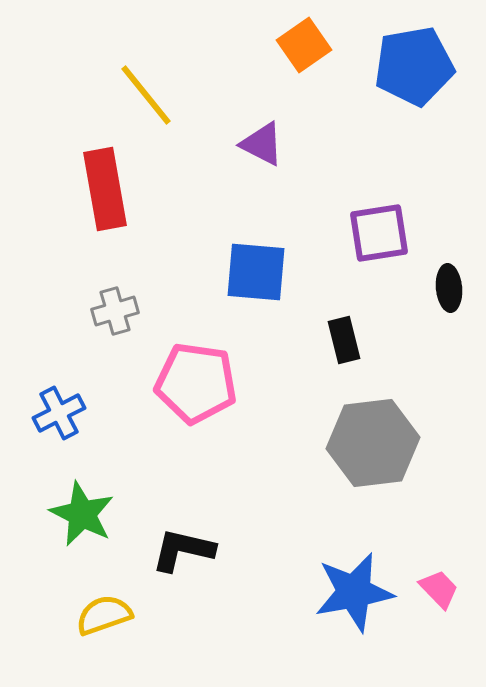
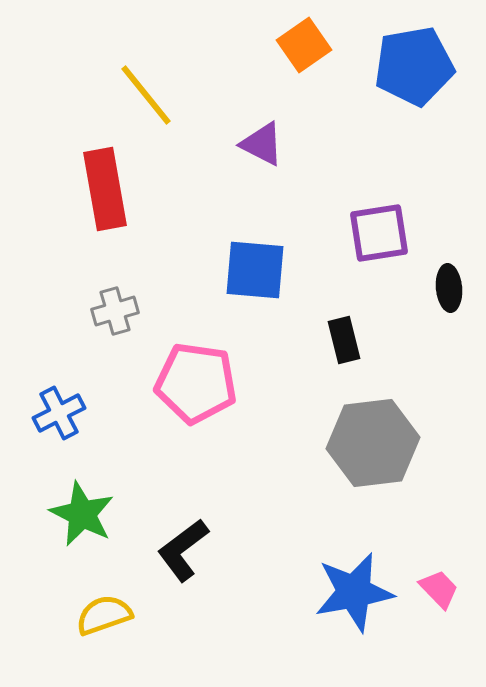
blue square: moved 1 px left, 2 px up
black L-shape: rotated 50 degrees counterclockwise
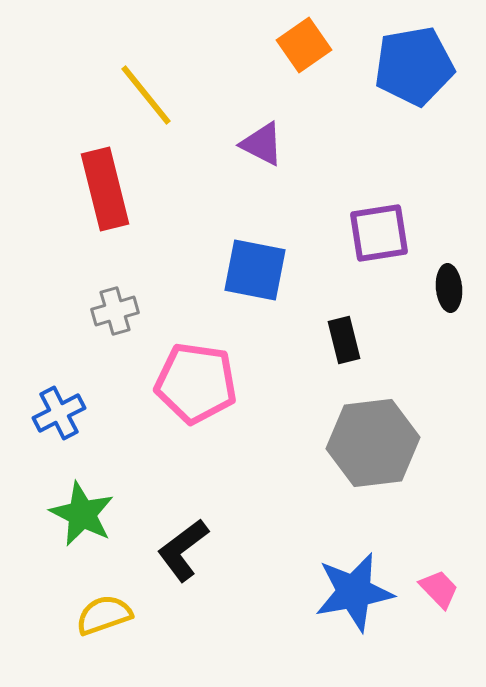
red rectangle: rotated 4 degrees counterclockwise
blue square: rotated 6 degrees clockwise
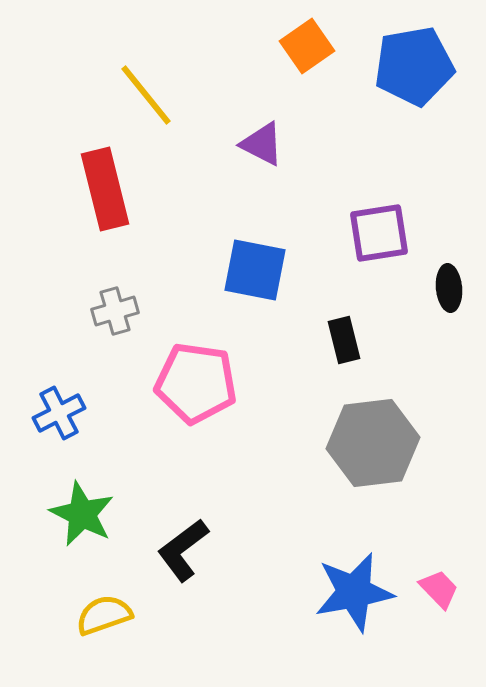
orange square: moved 3 px right, 1 px down
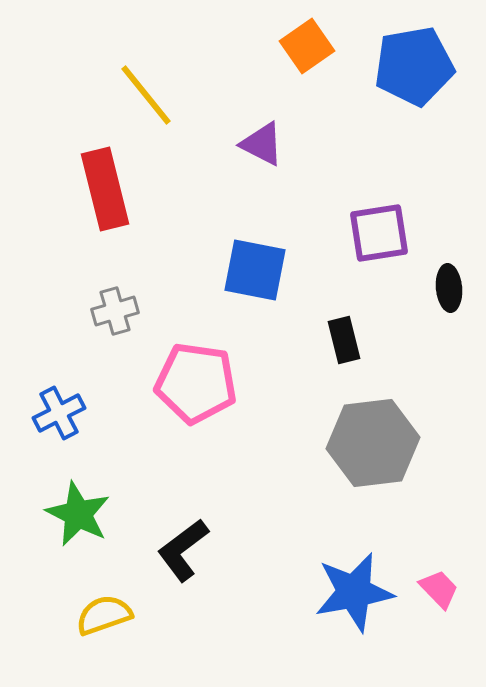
green star: moved 4 px left
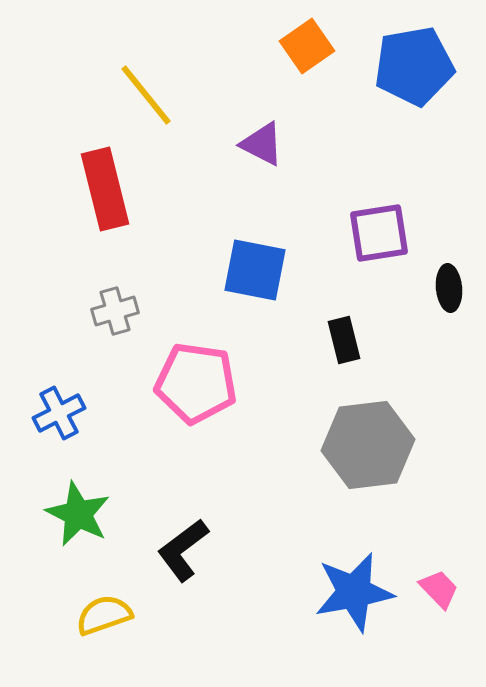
gray hexagon: moved 5 px left, 2 px down
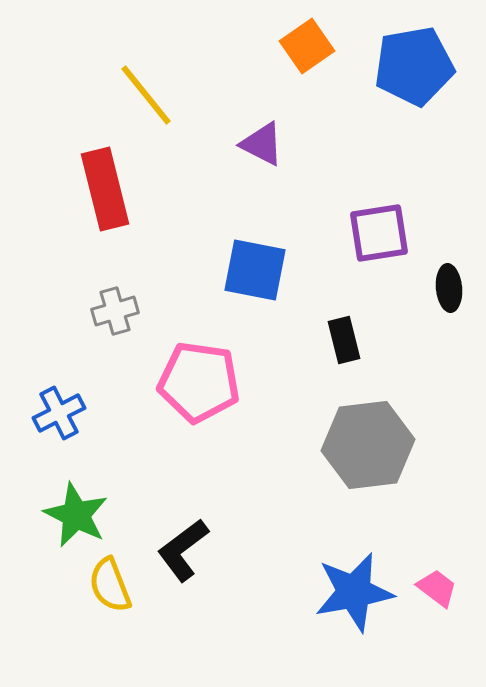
pink pentagon: moved 3 px right, 1 px up
green star: moved 2 px left, 1 px down
pink trapezoid: moved 2 px left, 1 px up; rotated 9 degrees counterclockwise
yellow semicircle: moved 6 px right, 30 px up; rotated 92 degrees counterclockwise
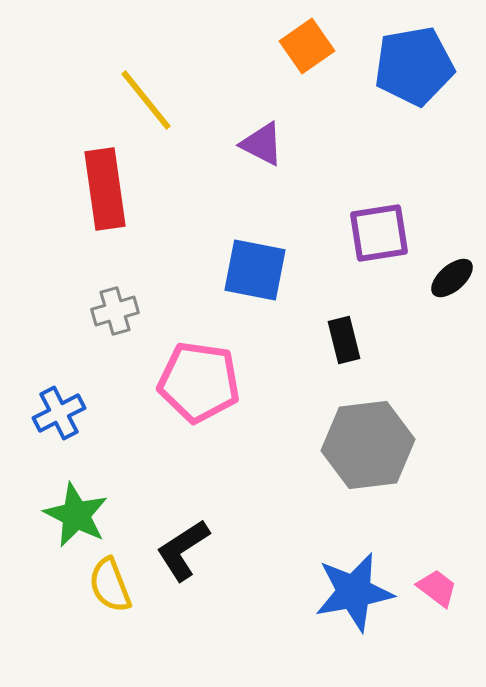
yellow line: moved 5 px down
red rectangle: rotated 6 degrees clockwise
black ellipse: moved 3 px right, 10 px up; rotated 54 degrees clockwise
black L-shape: rotated 4 degrees clockwise
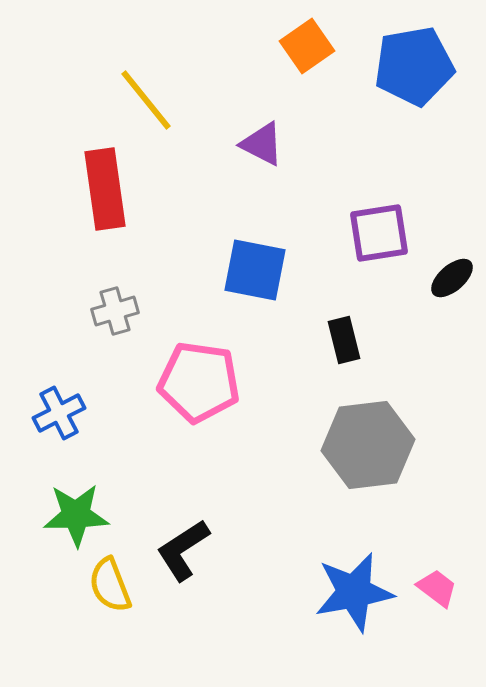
green star: rotated 28 degrees counterclockwise
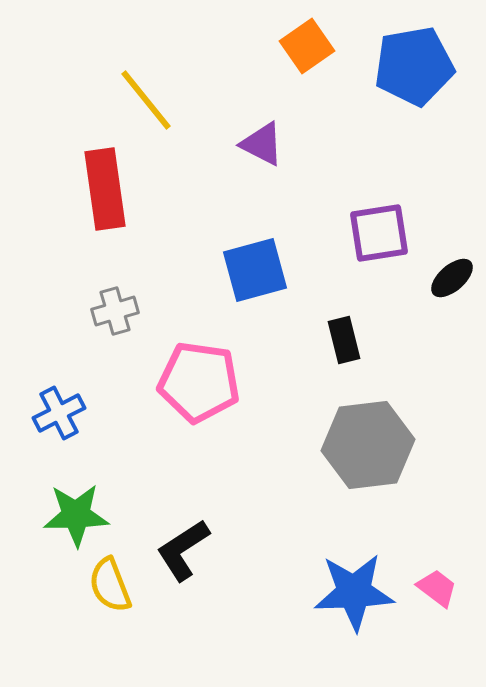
blue square: rotated 26 degrees counterclockwise
blue star: rotated 8 degrees clockwise
